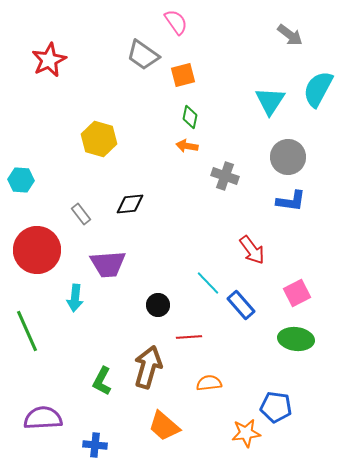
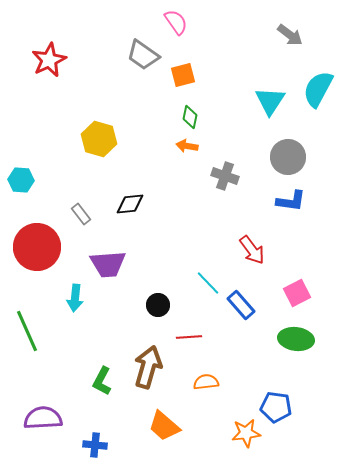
red circle: moved 3 px up
orange semicircle: moved 3 px left, 1 px up
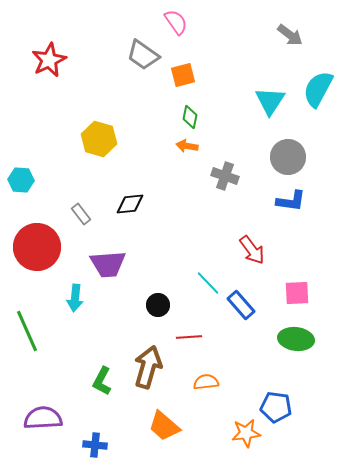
pink square: rotated 24 degrees clockwise
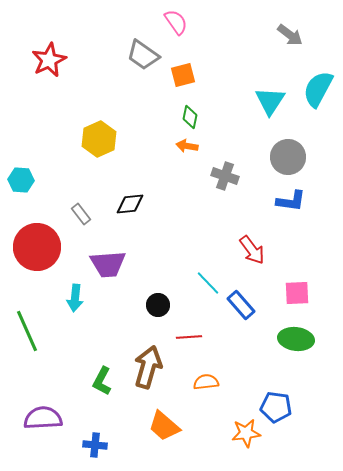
yellow hexagon: rotated 20 degrees clockwise
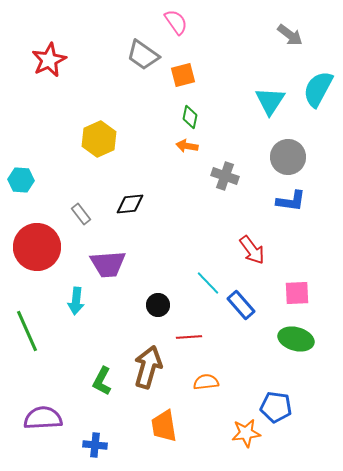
cyan arrow: moved 1 px right, 3 px down
green ellipse: rotated 8 degrees clockwise
orange trapezoid: rotated 40 degrees clockwise
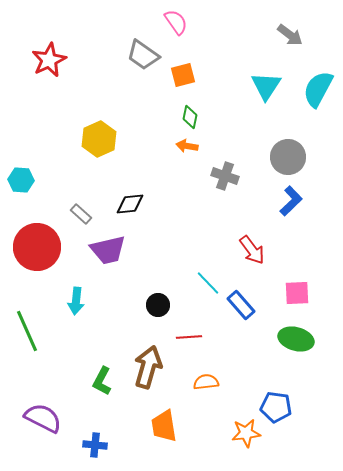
cyan triangle: moved 4 px left, 15 px up
blue L-shape: rotated 52 degrees counterclockwise
gray rectangle: rotated 10 degrees counterclockwise
purple trapezoid: moved 14 px up; rotated 9 degrees counterclockwise
purple semicircle: rotated 30 degrees clockwise
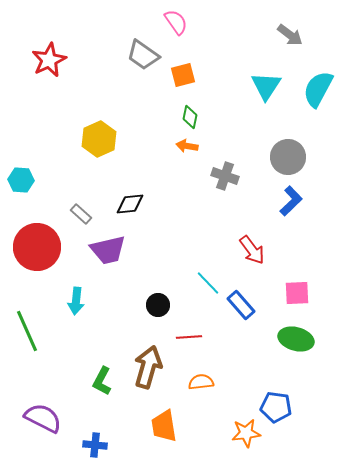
orange semicircle: moved 5 px left
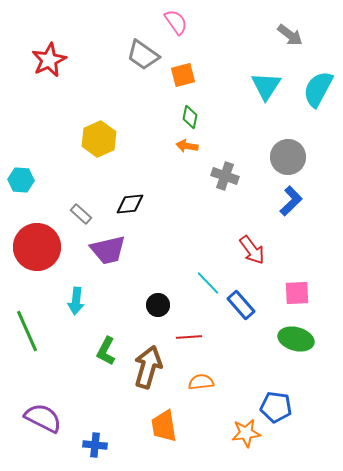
green L-shape: moved 4 px right, 30 px up
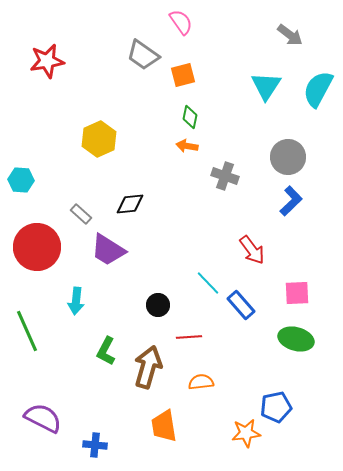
pink semicircle: moved 5 px right
red star: moved 2 px left, 1 px down; rotated 16 degrees clockwise
purple trapezoid: rotated 45 degrees clockwise
blue pentagon: rotated 20 degrees counterclockwise
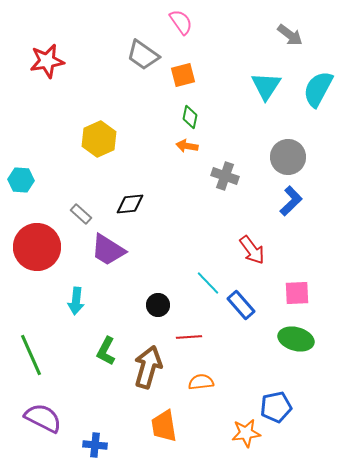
green line: moved 4 px right, 24 px down
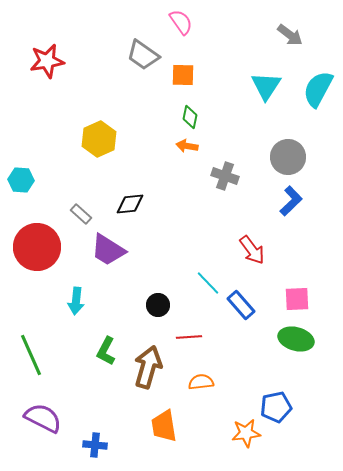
orange square: rotated 15 degrees clockwise
pink square: moved 6 px down
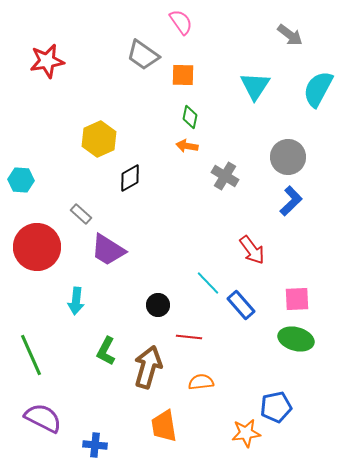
cyan triangle: moved 11 px left
gray cross: rotated 12 degrees clockwise
black diamond: moved 26 px up; rotated 24 degrees counterclockwise
red line: rotated 10 degrees clockwise
